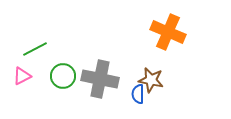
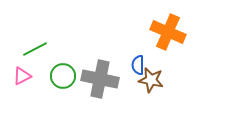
blue semicircle: moved 29 px up
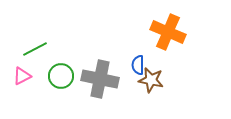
green circle: moved 2 px left
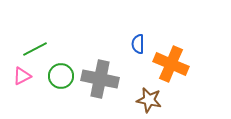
orange cross: moved 3 px right, 32 px down
blue semicircle: moved 21 px up
brown star: moved 2 px left, 20 px down
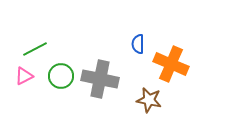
pink triangle: moved 2 px right
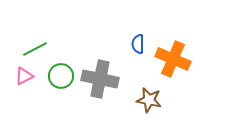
orange cross: moved 2 px right, 5 px up
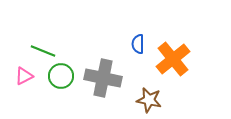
green line: moved 8 px right, 2 px down; rotated 50 degrees clockwise
orange cross: rotated 28 degrees clockwise
gray cross: moved 3 px right, 1 px up
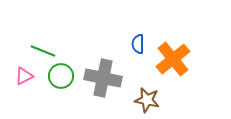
brown star: moved 2 px left
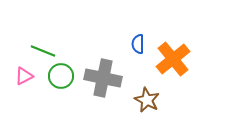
brown star: rotated 15 degrees clockwise
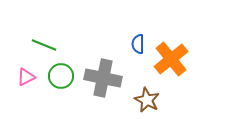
green line: moved 1 px right, 6 px up
orange cross: moved 2 px left
pink triangle: moved 2 px right, 1 px down
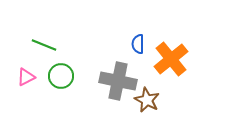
gray cross: moved 15 px right, 3 px down
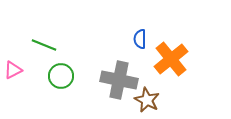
blue semicircle: moved 2 px right, 5 px up
pink triangle: moved 13 px left, 7 px up
gray cross: moved 1 px right, 1 px up
